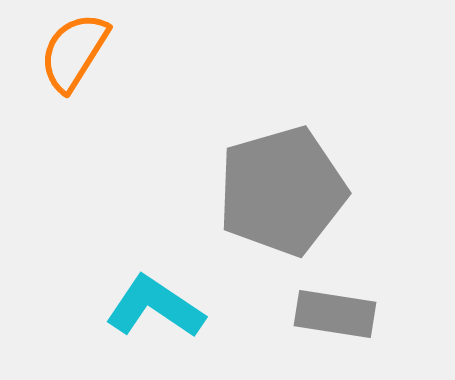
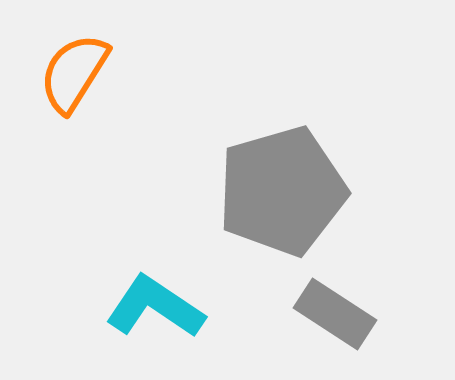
orange semicircle: moved 21 px down
gray rectangle: rotated 24 degrees clockwise
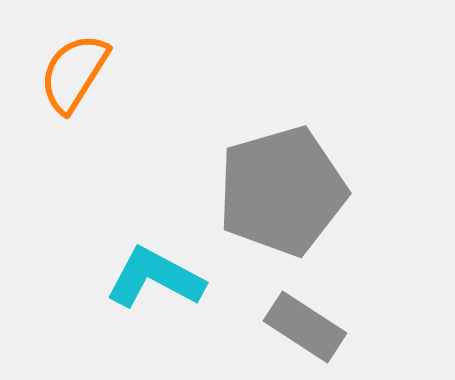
cyan L-shape: moved 29 px up; rotated 6 degrees counterclockwise
gray rectangle: moved 30 px left, 13 px down
